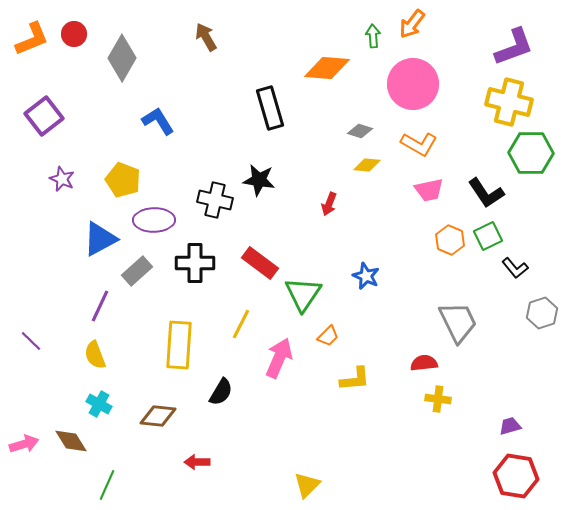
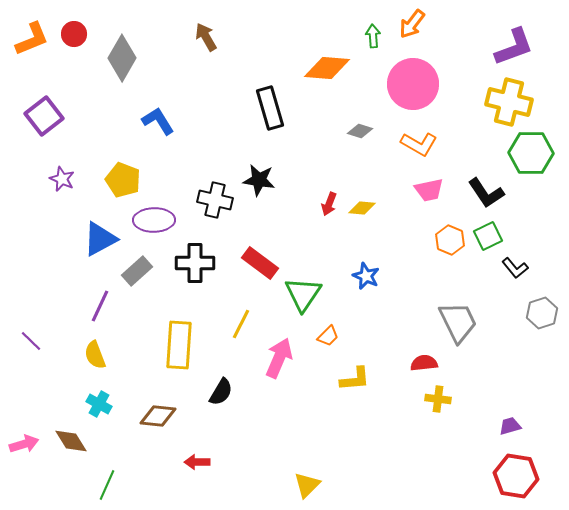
yellow diamond at (367, 165): moved 5 px left, 43 px down
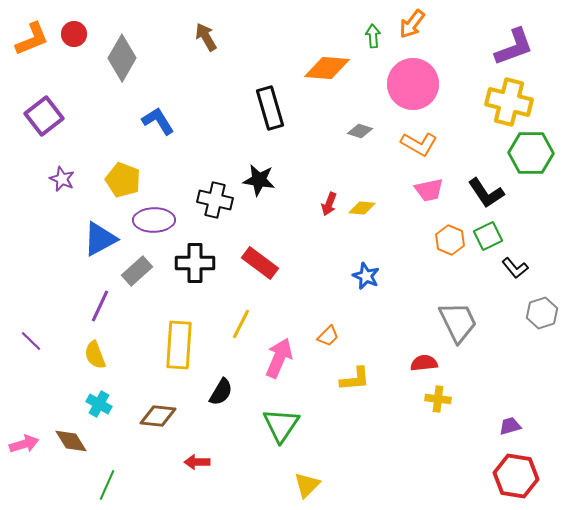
green triangle at (303, 294): moved 22 px left, 131 px down
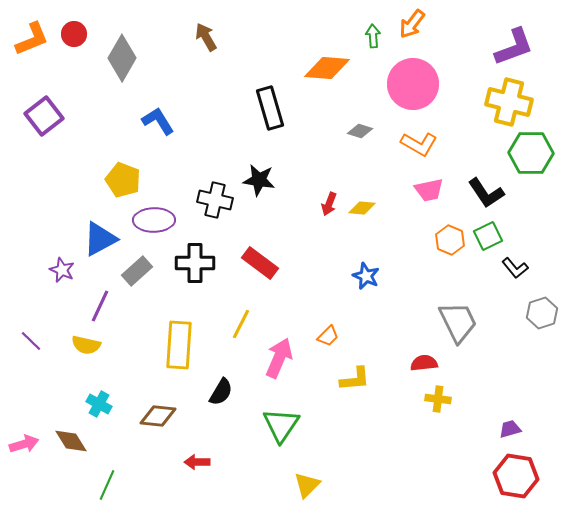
purple star at (62, 179): moved 91 px down
yellow semicircle at (95, 355): moved 9 px left, 10 px up; rotated 56 degrees counterclockwise
purple trapezoid at (510, 426): moved 3 px down
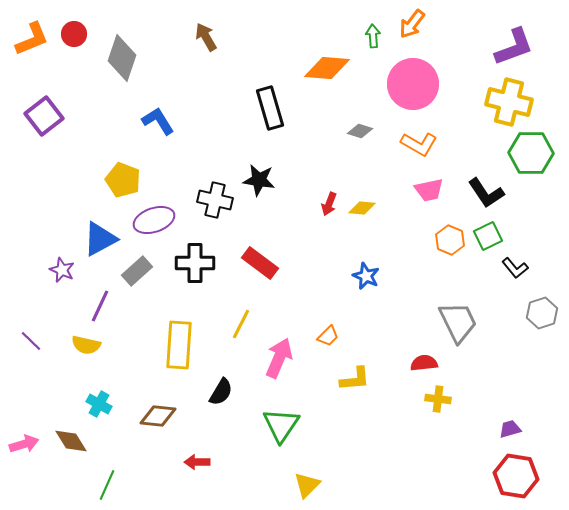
gray diamond at (122, 58): rotated 12 degrees counterclockwise
purple ellipse at (154, 220): rotated 18 degrees counterclockwise
